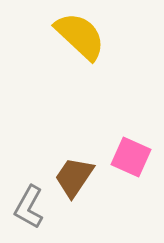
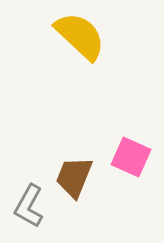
brown trapezoid: rotated 12 degrees counterclockwise
gray L-shape: moved 1 px up
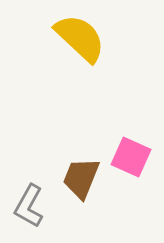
yellow semicircle: moved 2 px down
brown trapezoid: moved 7 px right, 1 px down
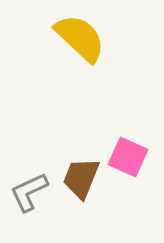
pink square: moved 3 px left
gray L-shape: moved 14 px up; rotated 36 degrees clockwise
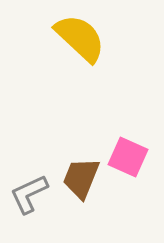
gray L-shape: moved 2 px down
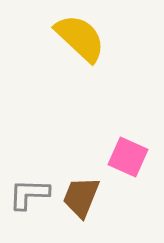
brown trapezoid: moved 19 px down
gray L-shape: rotated 27 degrees clockwise
